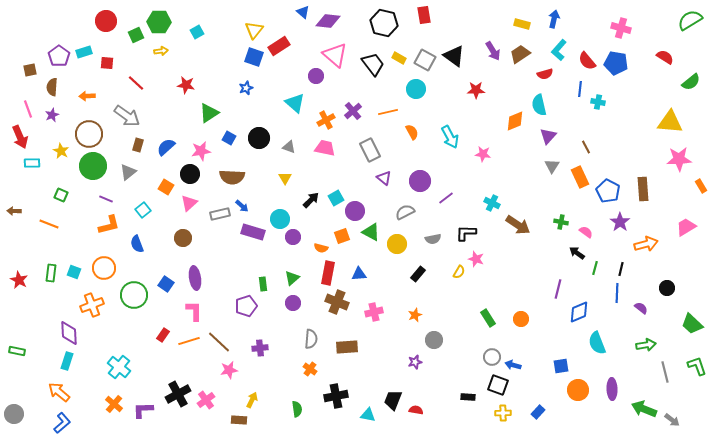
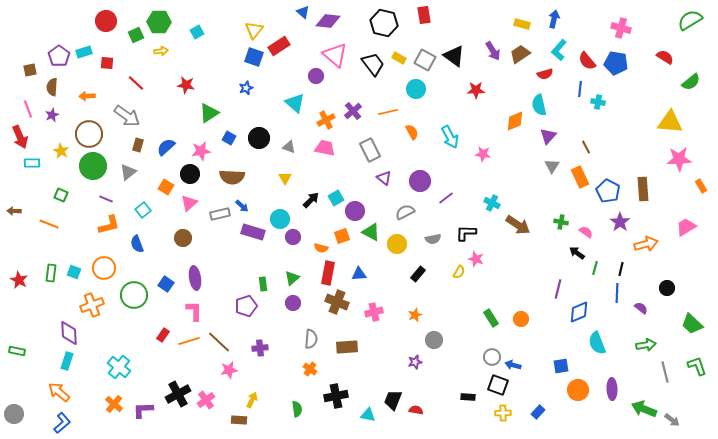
green rectangle at (488, 318): moved 3 px right
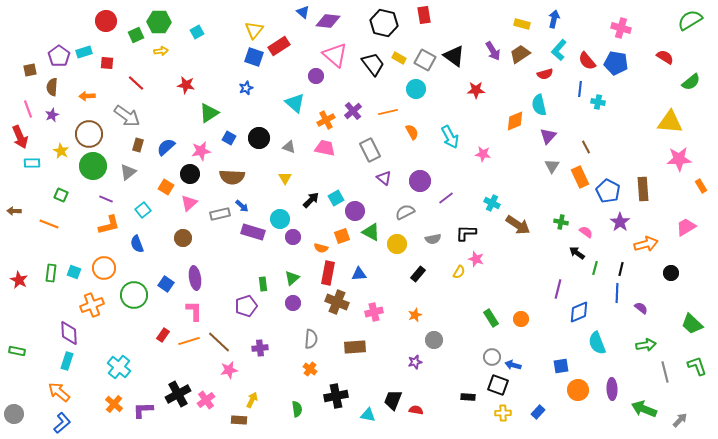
black circle at (667, 288): moved 4 px right, 15 px up
brown rectangle at (347, 347): moved 8 px right
gray arrow at (672, 420): moved 8 px right; rotated 84 degrees counterclockwise
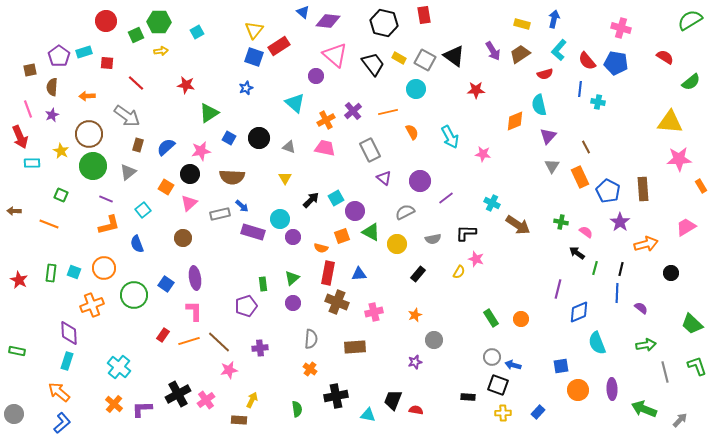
purple L-shape at (143, 410): moved 1 px left, 1 px up
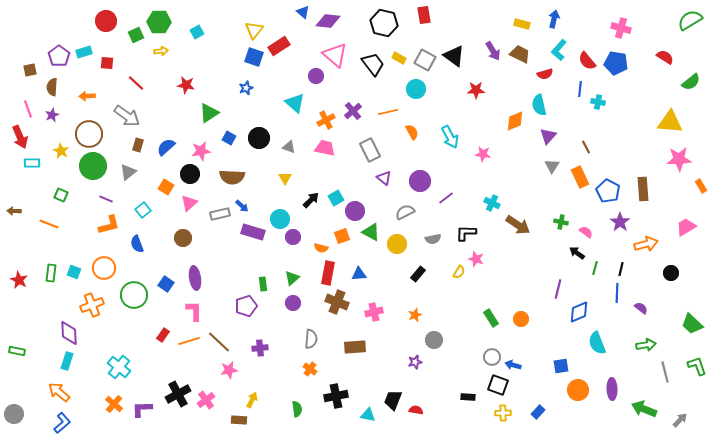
brown trapezoid at (520, 54): rotated 60 degrees clockwise
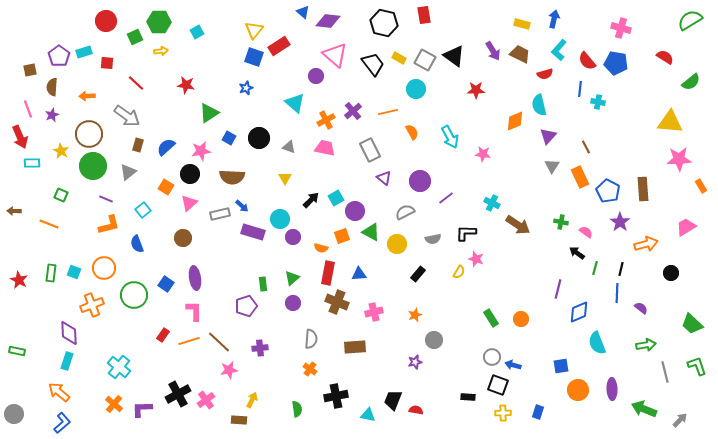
green square at (136, 35): moved 1 px left, 2 px down
blue rectangle at (538, 412): rotated 24 degrees counterclockwise
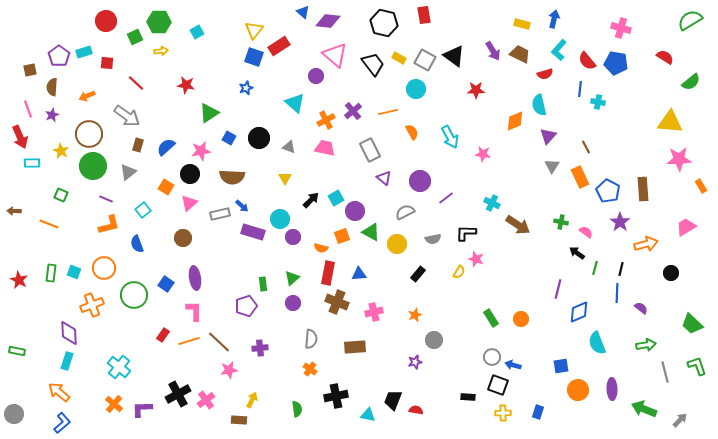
orange arrow at (87, 96): rotated 21 degrees counterclockwise
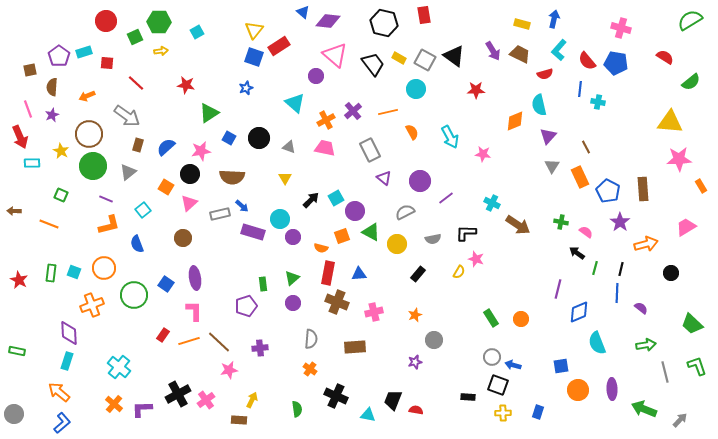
black cross at (336, 396): rotated 35 degrees clockwise
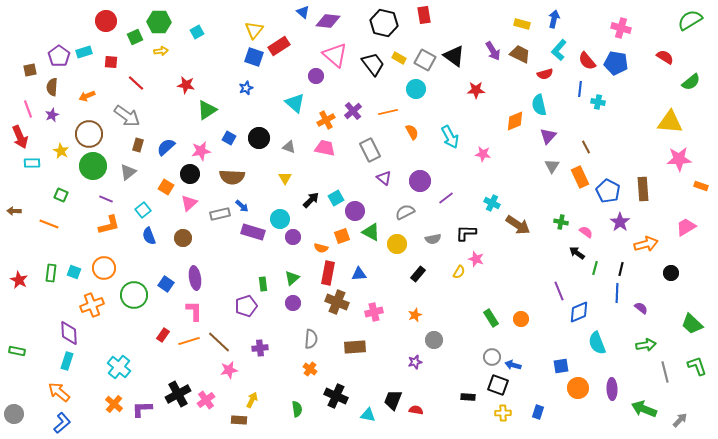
red square at (107, 63): moved 4 px right, 1 px up
green triangle at (209, 113): moved 2 px left, 3 px up
orange rectangle at (701, 186): rotated 40 degrees counterclockwise
blue semicircle at (137, 244): moved 12 px right, 8 px up
purple line at (558, 289): moved 1 px right, 2 px down; rotated 36 degrees counterclockwise
orange circle at (578, 390): moved 2 px up
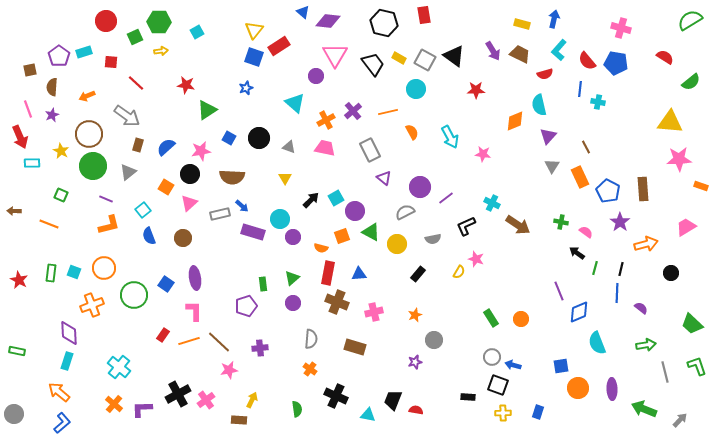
pink triangle at (335, 55): rotated 20 degrees clockwise
purple circle at (420, 181): moved 6 px down
black L-shape at (466, 233): moved 7 px up; rotated 25 degrees counterclockwise
brown rectangle at (355, 347): rotated 20 degrees clockwise
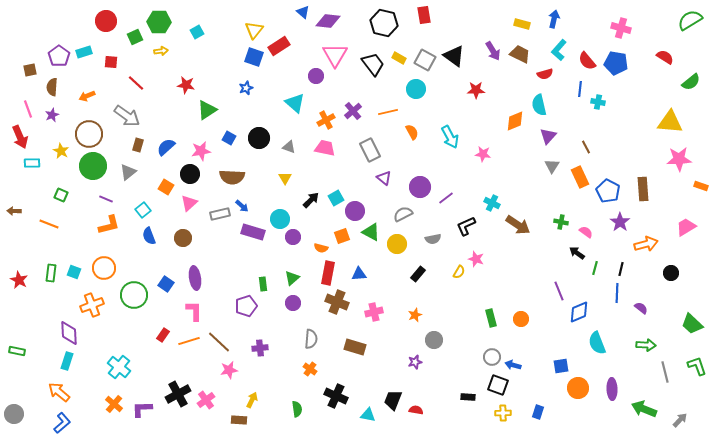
gray semicircle at (405, 212): moved 2 px left, 2 px down
green rectangle at (491, 318): rotated 18 degrees clockwise
green arrow at (646, 345): rotated 12 degrees clockwise
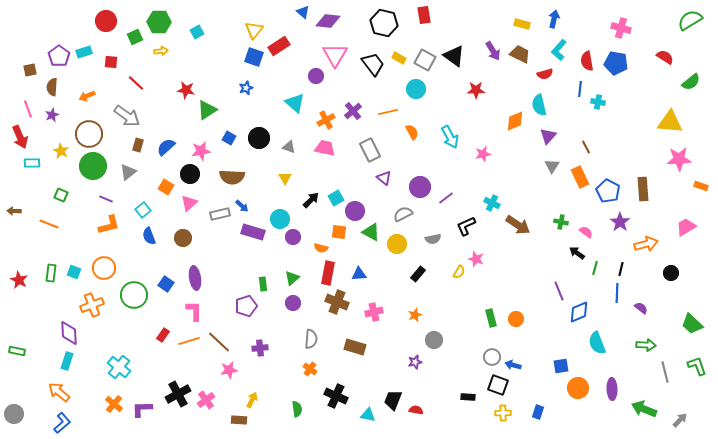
red semicircle at (587, 61): rotated 30 degrees clockwise
red star at (186, 85): moved 5 px down
pink star at (483, 154): rotated 21 degrees counterclockwise
orange square at (342, 236): moved 3 px left, 4 px up; rotated 28 degrees clockwise
orange circle at (521, 319): moved 5 px left
